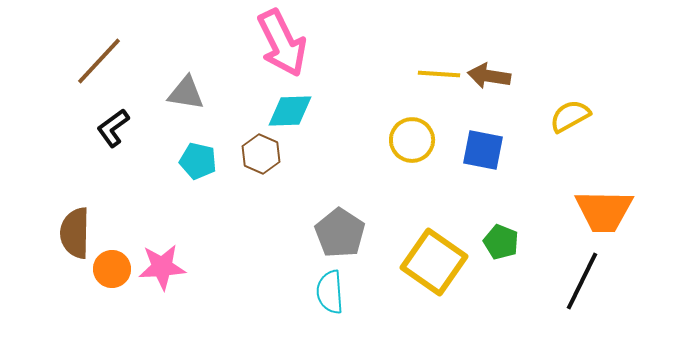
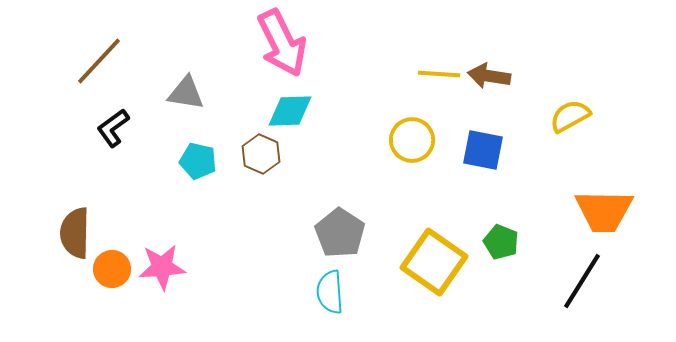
black line: rotated 6 degrees clockwise
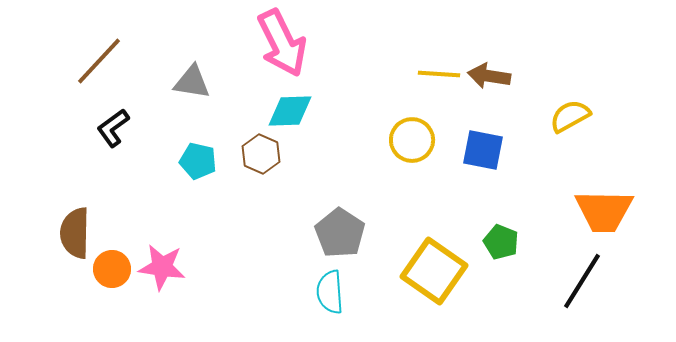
gray triangle: moved 6 px right, 11 px up
yellow square: moved 9 px down
pink star: rotated 12 degrees clockwise
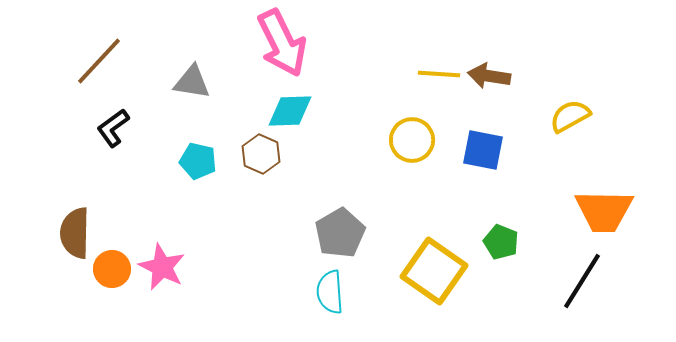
gray pentagon: rotated 9 degrees clockwise
pink star: rotated 18 degrees clockwise
